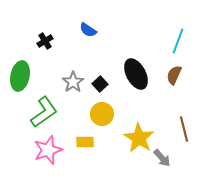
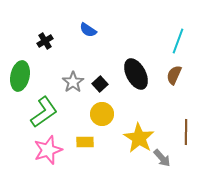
brown line: moved 2 px right, 3 px down; rotated 15 degrees clockwise
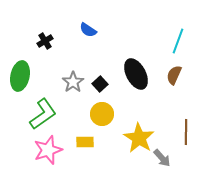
green L-shape: moved 1 px left, 2 px down
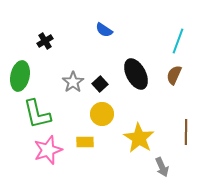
blue semicircle: moved 16 px right
green L-shape: moved 6 px left; rotated 112 degrees clockwise
gray arrow: moved 9 px down; rotated 18 degrees clockwise
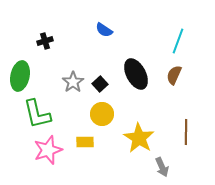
black cross: rotated 14 degrees clockwise
